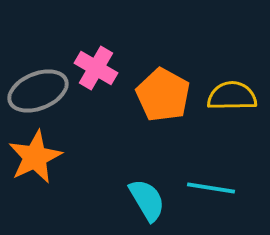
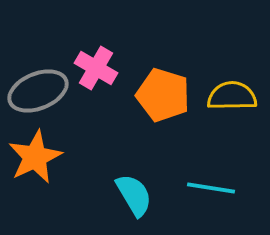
orange pentagon: rotated 12 degrees counterclockwise
cyan semicircle: moved 13 px left, 5 px up
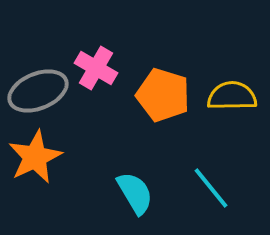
cyan line: rotated 42 degrees clockwise
cyan semicircle: moved 1 px right, 2 px up
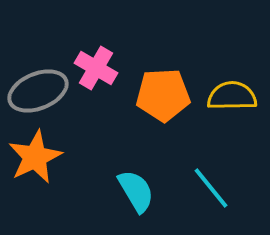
orange pentagon: rotated 20 degrees counterclockwise
cyan semicircle: moved 1 px right, 2 px up
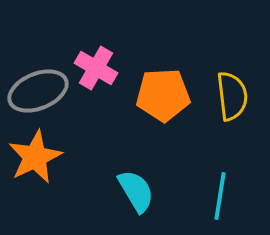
yellow semicircle: rotated 84 degrees clockwise
cyan line: moved 9 px right, 8 px down; rotated 48 degrees clockwise
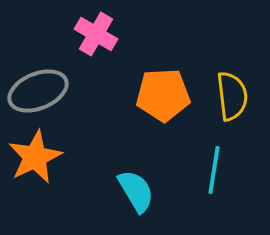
pink cross: moved 34 px up
cyan line: moved 6 px left, 26 px up
